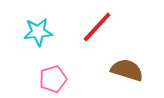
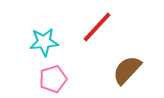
cyan star: moved 6 px right, 10 px down
brown semicircle: rotated 64 degrees counterclockwise
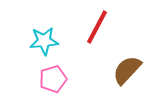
red line: rotated 15 degrees counterclockwise
cyan star: moved 1 px up
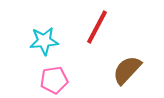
pink pentagon: moved 1 px right, 1 px down; rotated 8 degrees clockwise
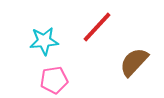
red line: rotated 15 degrees clockwise
brown semicircle: moved 7 px right, 8 px up
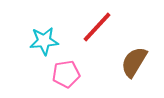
brown semicircle: rotated 12 degrees counterclockwise
pink pentagon: moved 12 px right, 6 px up
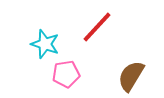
cyan star: moved 1 px right, 3 px down; rotated 24 degrees clockwise
brown semicircle: moved 3 px left, 14 px down
